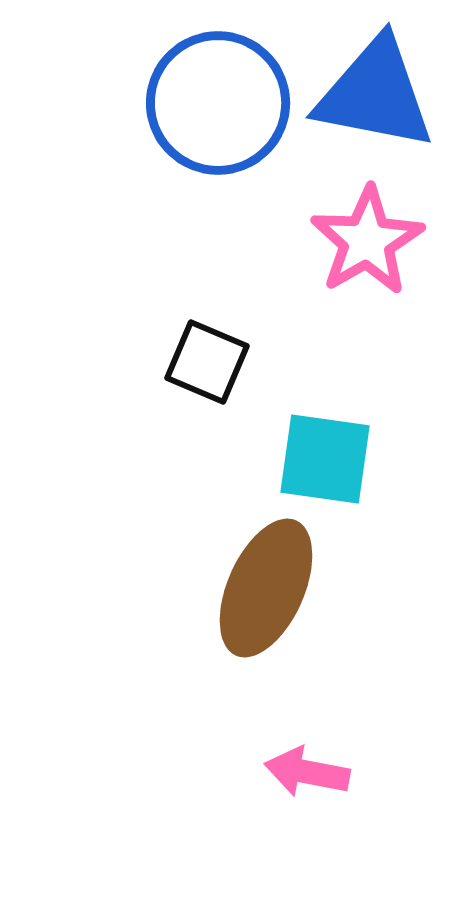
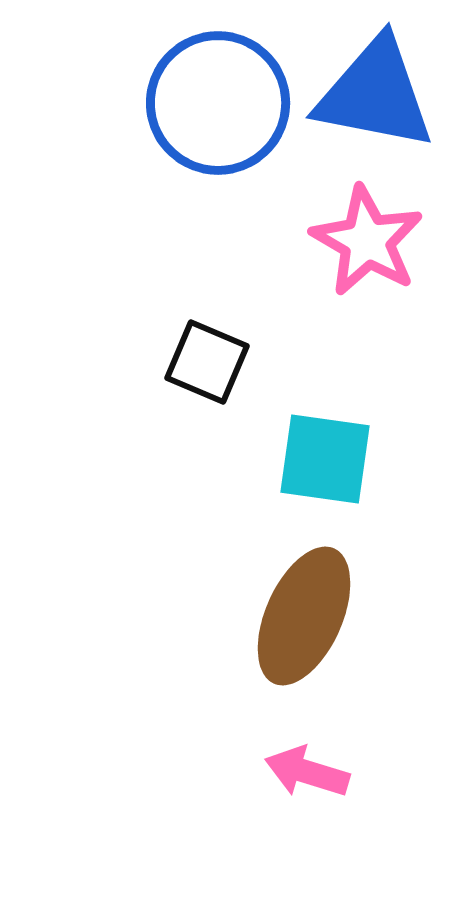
pink star: rotated 12 degrees counterclockwise
brown ellipse: moved 38 px right, 28 px down
pink arrow: rotated 6 degrees clockwise
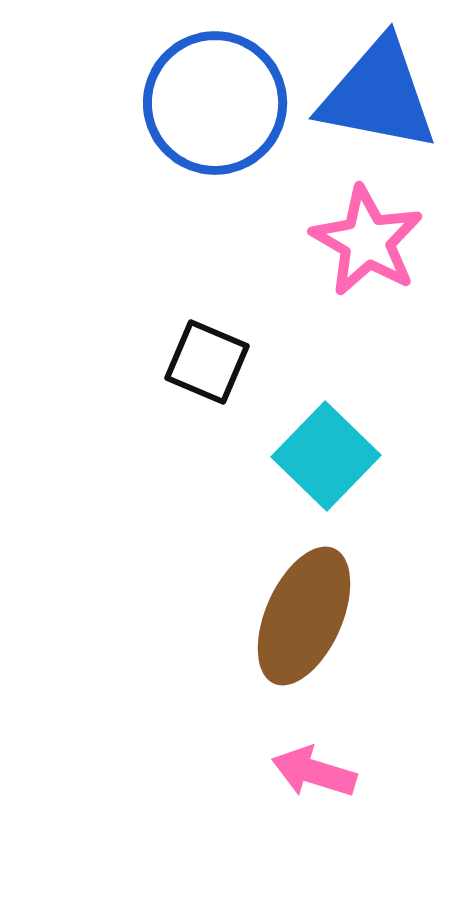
blue triangle: moved 3 px right, 1 px down
blue circle: moved 3 px left
cyan square: moved 1 px right, 3 px up; rotated 36 degrees clockwise
pink arrow: moved 7 px right
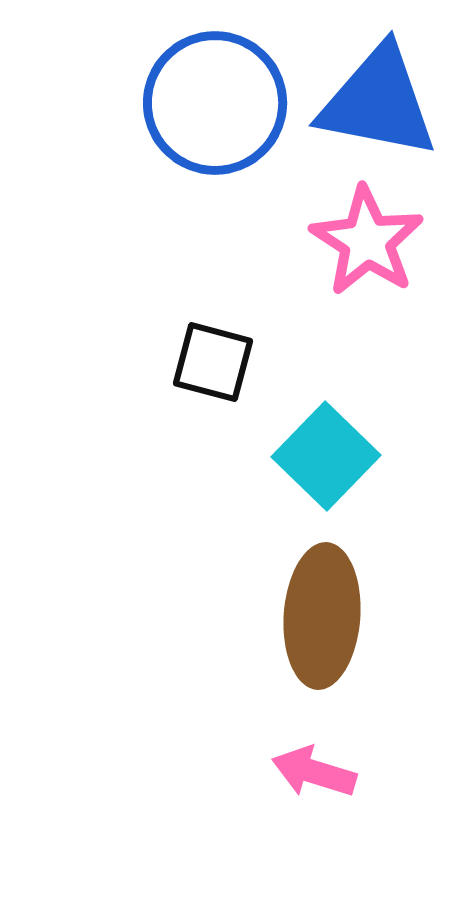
blue triangle: moved 7 px down
pink star: rotated 3 degrees clockwise
black square: moved 6 px right; rotated 8 degrees counterclockwise
brown ellipse: moved 18 px right; rotated 20 degrees counterclockwise
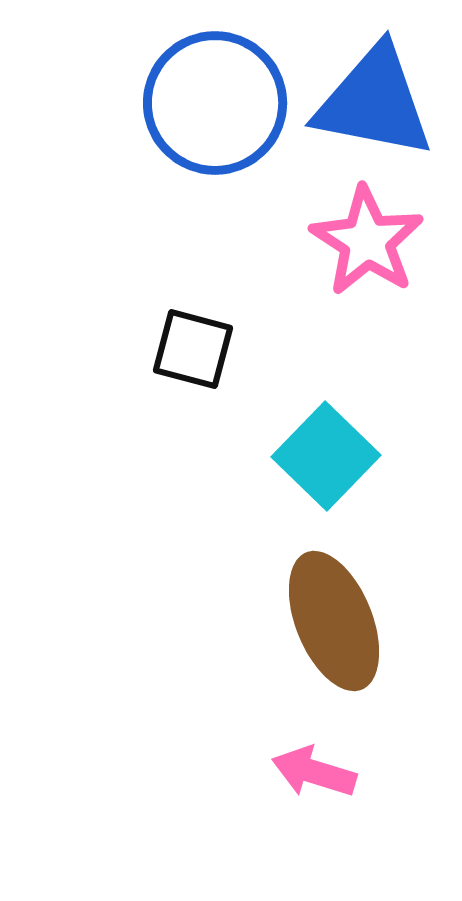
blue triangle: moved 4 px left
black square: moved 20 px left, 13 px up
brown ellipse: moved 12 px right, 5 px down; rotated 26 degrees counterclockwise
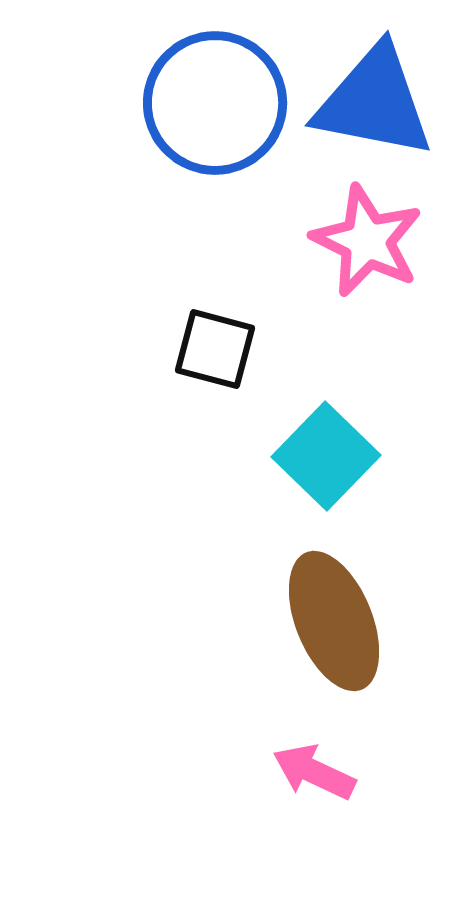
pink star: rotated 7 degrees counterclockwise
black square: moved 22 px right
pink arrow: rotated 8 degrees clockwise
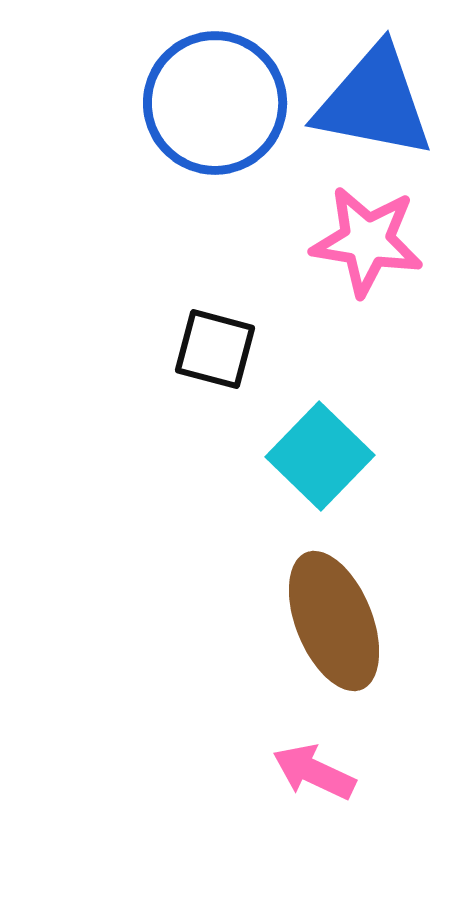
pink star: rotated 17 degrees counterclockwise
cyan square: moved 6 px left
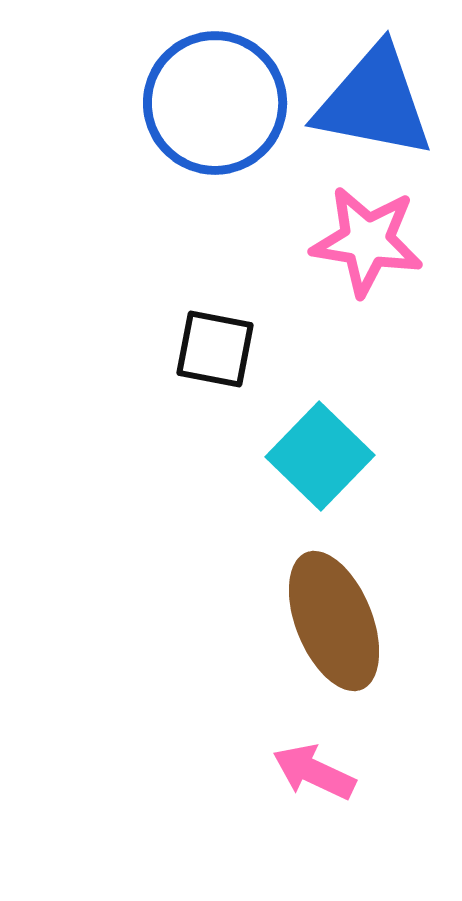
black square: rotated 4 degrees counterclockwise
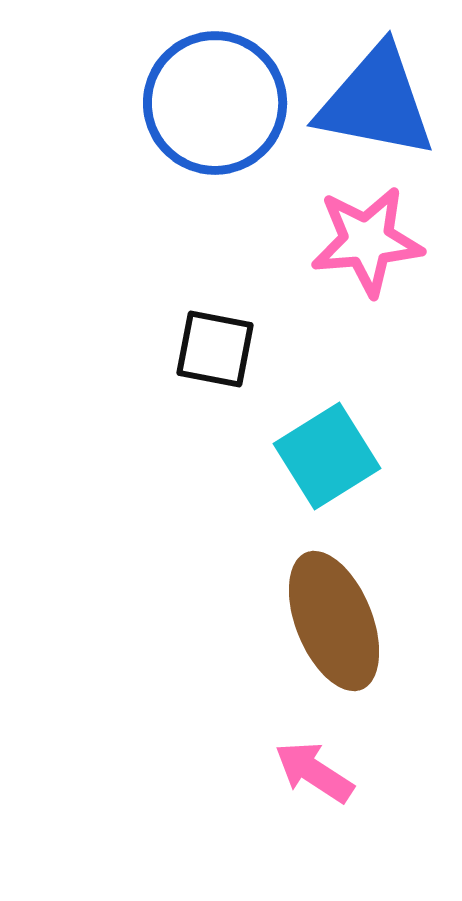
blue triangle: moved 2 px right
pink star: rotated 14 degrees counterclockwise
cyan square: moved 7 px right; rotated 14 degrees clockwise
pink arrow: rotated 8 degrees clockwise
